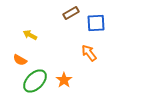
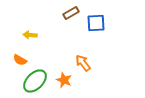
yellow arrow: rotated 24 degrees counterclockwise
orange arrow: moved 6 px left, 10 px down
orange star: rotated 14 degrees counterclockwise
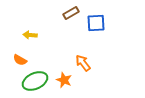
green ellipse: rotated 20 degrees clockwise
